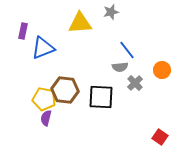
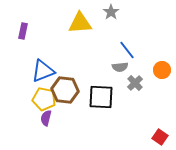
gray star: rotated 21 degrees counterclockwise
blue triangle: moved 23 px down
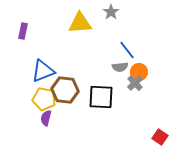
orange circle: moved 23 px left, 2 px down
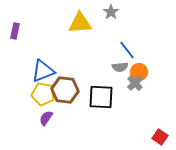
purple rectangle: moved 8 px left
yellow pentagon: moved 1 px left, 5 px up
purple semicircle: rotated 21 degrees clockwise
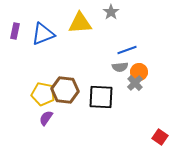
blue line: rotated 72 degrees counterclockwise
blue triangle: moved 37 px up
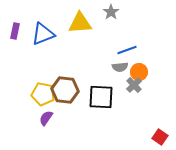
gray cross: moved 1 px left, 2 px down
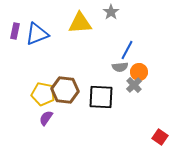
blue triangle: moved 6 px left
blue line: rotated 42 degrees counterclockwise
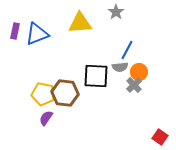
gray star: moved 5 px right
brown hexagon: moved 3 px down
black square: moved 5 px left, 21 px up
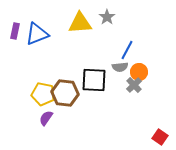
gray star: moved 9 px left, 5 px down
black square: moved 2 px left, 4 px down
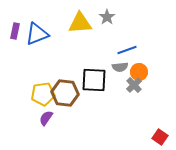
blue line: rotated 42 degrees clockwise
yellow pentagon: rotated 20 degrees counterclockwise
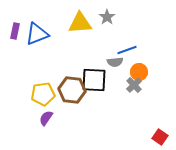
gray semicircle: moved 5 px left, 5 px up
brown hexagon: moved 7 px right, 3 px up
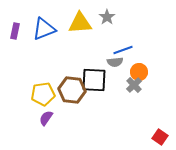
blue triangle: moved 7 px right, 5 px up
blue line: moved 4 px left
